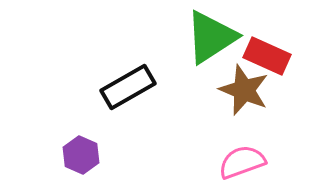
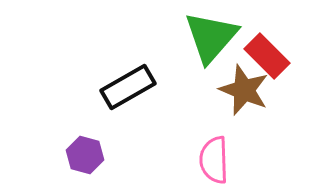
green triangle: rotated 16 degrees counterclockwise
red rectangle: rotated 21 degrees clockwise
purple hexagon: moved 4 px right; rotated 9 degrees counterclockwise
pink semicircle: moved 28 px left, 2 px up; rotated 72 degrees counterclockwise
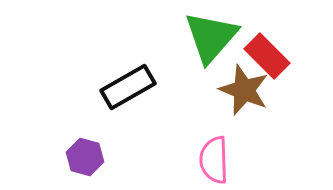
purple hexagon: moved 2 px down
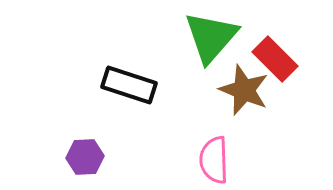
red rectangle: moved 8 px right, 3 px down
black rectangle: moved 1 px right, 2 px up; rotated 48 degrees clockwise
purple hexagon: rotated 18 degrees counterclockwise
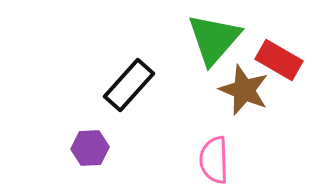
green triangle: moved 3 px right, 2 px down
red rectangle: moved 4 px right, 1 px down; rotated 15 degrees counterclockwise
black rectangle: rotated 66 degrees counterclockwise
purple hexagon: moved 5 px right, 9 px up
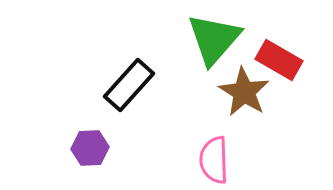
brown star: moved 2 px down; rotated 9 degrees clockwise
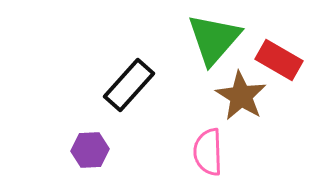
brown star: moved 3 px left, 4 px down
purple hexagon: moved 2 px down
pink semicircle: moved 6 px left, 8 px up
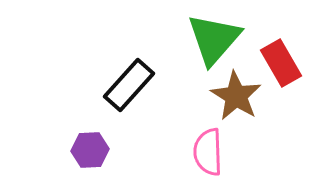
red rectangle: moved 2 px right, 3 px down; rotated 30 degrees clockwise
brown star: moved 5 px left
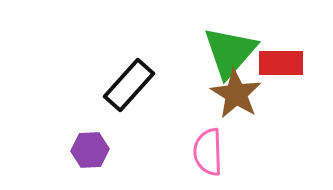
green triangle: moved 16 px right, 13 px down
red rectangle: rotated 60 degrees counterclockwise
brown star: moved 2 px up
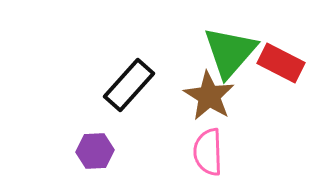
red rectangle: rotated 27 degrees clockwise
brown star: moved 27 px left, 2 px down
purple hexagon: moved 5 px right, 1 px down
